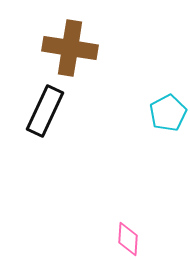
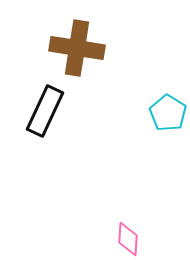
brown cross: moved 7 px right
cyan pentagon: rotated 12 degrees counterclockwise
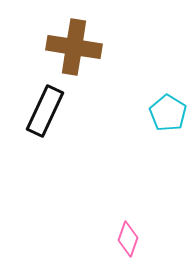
brown cross: moved 3 px left, 1 px up
pink diamond: rotated 16 degrees clockwise
